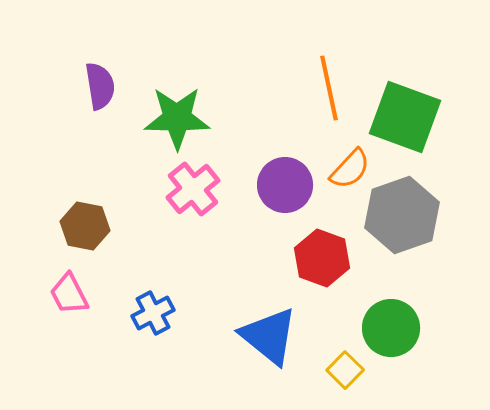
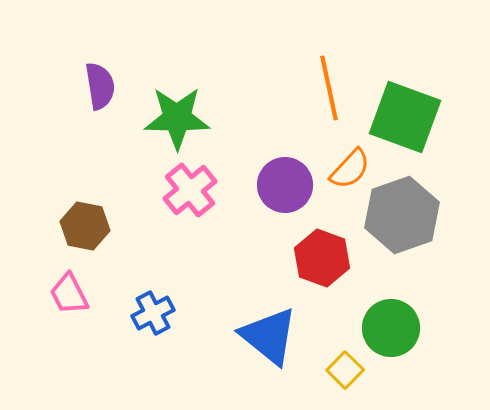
pink cross: moved 3 px left, 1 px down
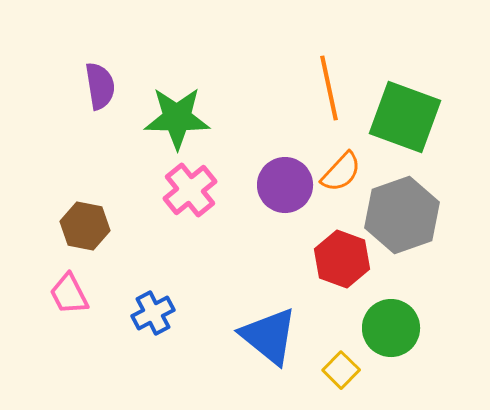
orange semicircle: moved 9 px left, 3 px down
red hexagon: moved 20 px right, 1 px down
yellow square: moved 4 px left
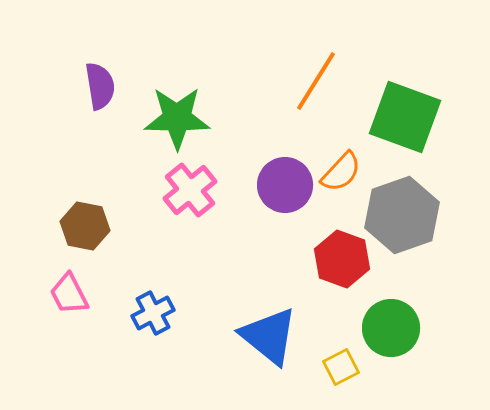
orange line: moved 13 px left, 7 px up; rotated 44 degrees clockwise
yellow square: moved 3 px up; rotated 18 degrees clockwise
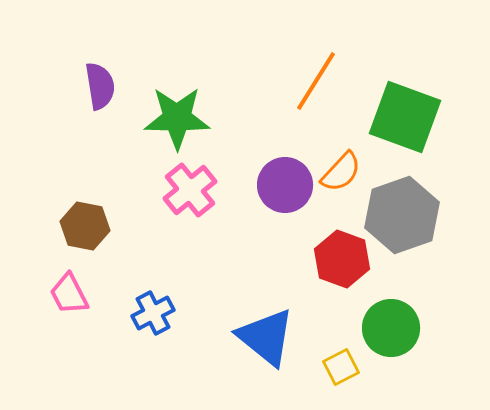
blue triangle: moved 3 px left, 1 px down
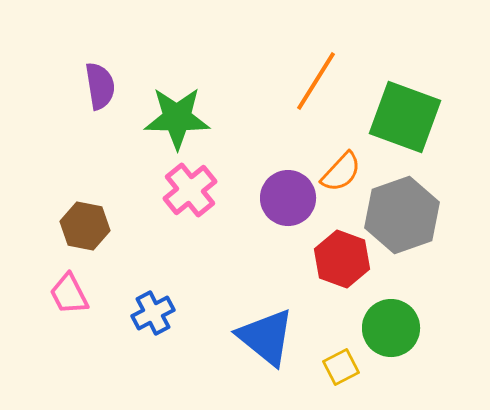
purple circle: moved 3 px right, 13 px down
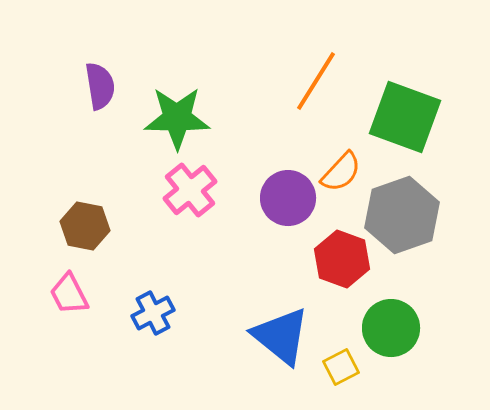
blue triangle: moved 15 px right, 1 px up
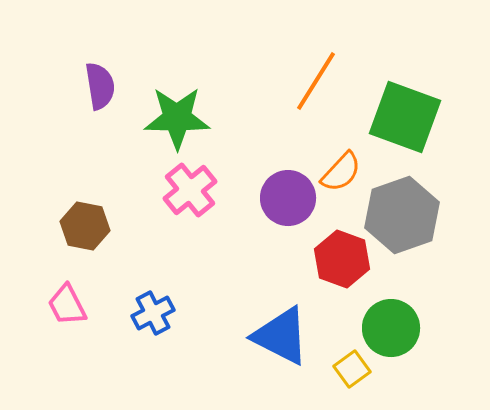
pink trapezoid: moved 2 px left, 11 px down
blue triangle: rotated 12 degrees counterclockwise
yellow square: moved 11 px right, 2 px down; rotated 9 degrees counterclockwise
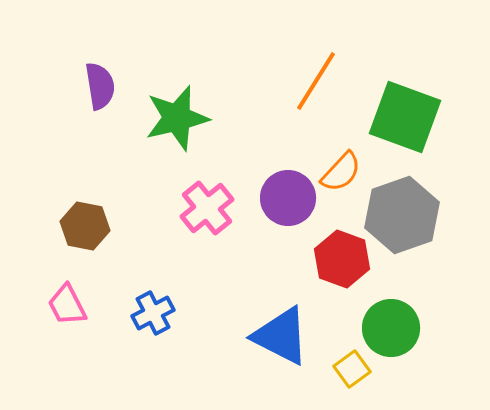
green star: rotated 14 degrees counterclockwise
pink cross: moved 17 px right, 18 px down
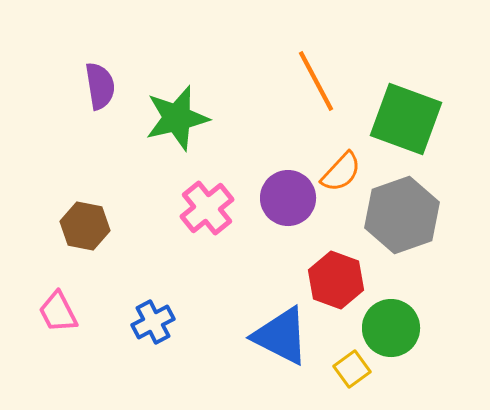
orange line: rotated 60 degrees counterclockwise
green square: moved 1 px right, 2 px down
red hexagon: moved 6 px left, 21 px down
pink trapezoid: moved 9 px left, 7 px down
blue cross: moved 9 px down
